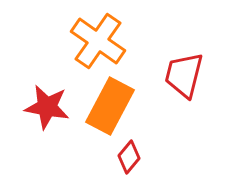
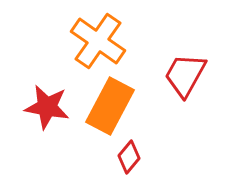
red trapezoid: moved 1 px right; rotated 15 degrees clockwise
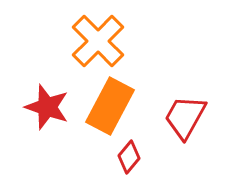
orange cross: rotated 10 degrees clockwise
red trapezoid: moved 42 px down
red star: rotated 9 degrees clockwise
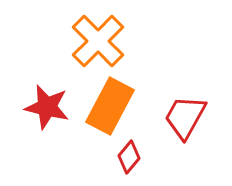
red star: rotated 6 degrees counterclockwise
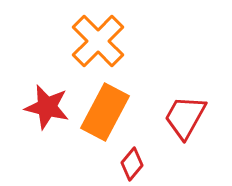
orange rectangle: moved 5 px left, 6 px down
red diamond: moved 3 px right, 7 px down
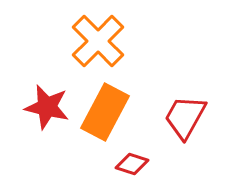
red diamond: rotated 68 degrees clockwise
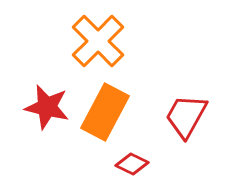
red trapezoid: moved 1 px right, 1 px up
red diamond: rotated 8 degrees clockwise
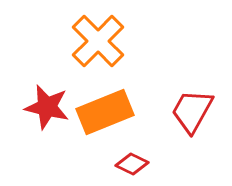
orange rectangle: rotated 40 degrees clockwise
red trapezoid: moved 6 px right, 5 px up
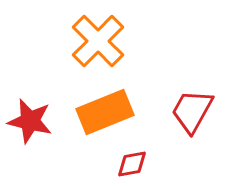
red star: moved 17 px left, 14 px down
red diamond: rotated 36 degrees counterclockwise
